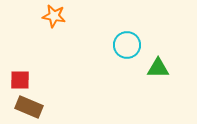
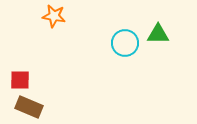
cyan circle: moved 2 px left, 2 px up
green triangle: moved 34 px up
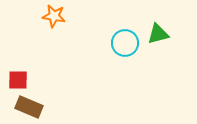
green triangle: rotated 15 degrees counterclockwise
red square: moved 2 px left
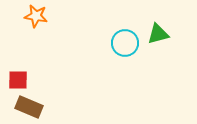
orange star: moved 18 px left
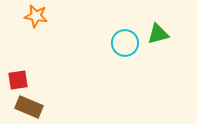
red square: rotated 10 degrees counterclockwise
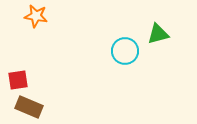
cyan circle: moved 8 px down
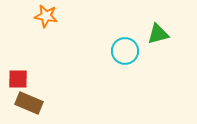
orange star: moved 10 px right
red square: moved 1 px up; rotated 10 degrees clockwise
brown rectangle: moved 4 px up
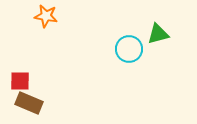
cyan circle: moved 4 px right, 2 px up
red square: moved 2 px right, 2 px down
